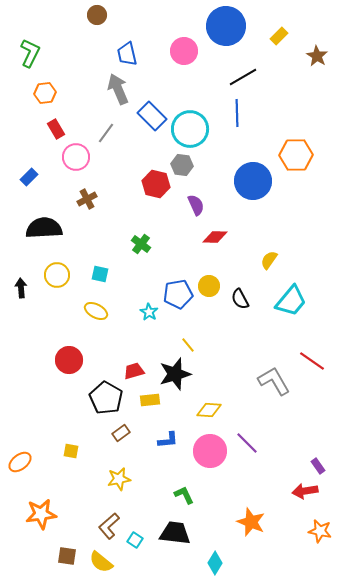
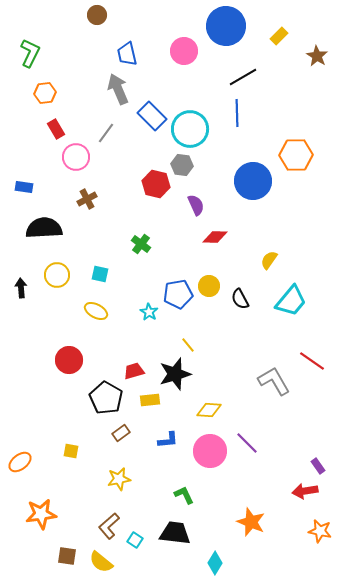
blue rectangle at (29, 177): moved 5 px left, 10 px down; rotated 54 degrees clockwise
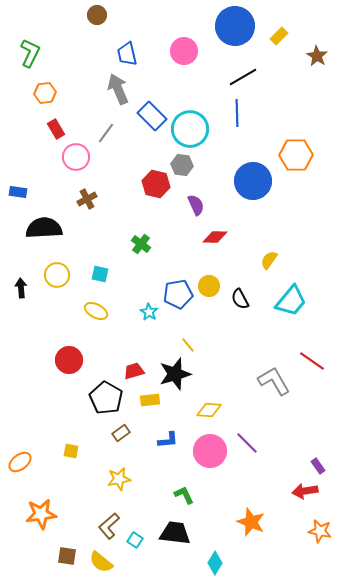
blue circle at (226, 26): moved 9 px right
blue rectangle at (24, 187): moved 6 px left, 5 px down
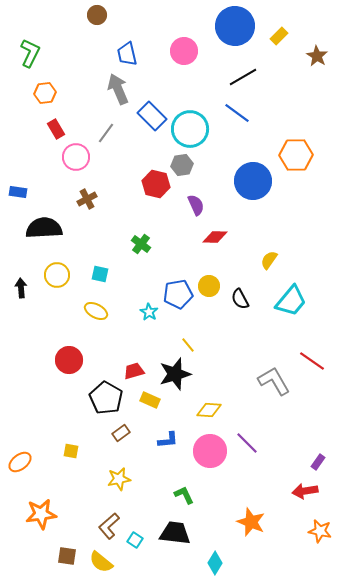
blue line at (237, 113): rotated 52 degrees counterclockwise
gray hexagon at (182, 165): rotated 15 degrees counterclockwise
yellow rectangle at (150, 400): rotated 30 degrees clockwise
purple rectangle at (318, 466): moved 4 px up; rotated 70 degrees clockwise
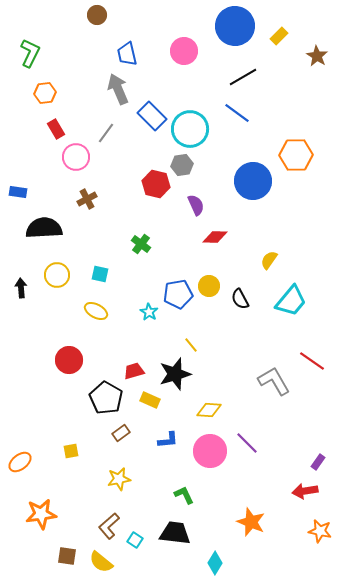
yellow line at (188, 345): moved 3 px right
yellow square at (71, 451): rotated 21 degrees counterclockwise
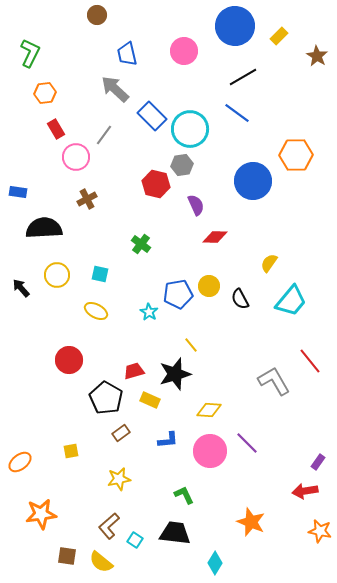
gray arrow at (118, 89): moved 3 px left; rotated 24 degrees counterclockwise
gray line at (106, 133): moved 2 px left, 2 px down
yellow semicircle at (269, 260): moved 3 px down
black arrow at (21, 288): rotated 36 degrees counterclockwise
red line at (312, 361): moved 2 px left; rotated 16 degrees clockwise
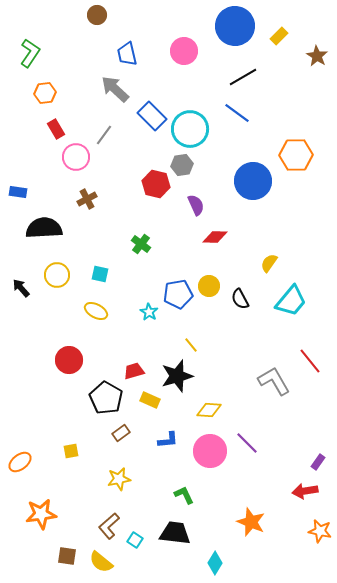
green L-shape at (30, 53): rotated 8 degrees clockwise
black star at (175, 374): moved 2 px right, 2 px down
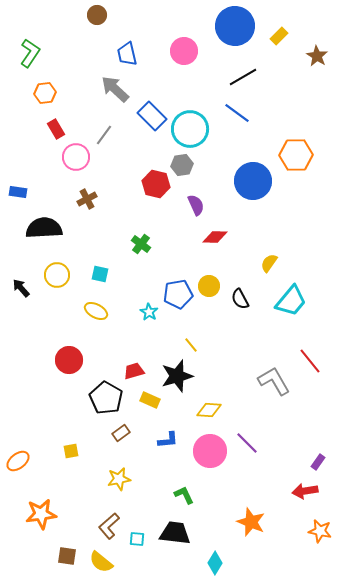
orange ellipse at (20, 462): moved 2 px left, 1 px up
cyan square at (135, 540): moved 2 px right, 1 px up; rotated 28 degrees counterclockwise
